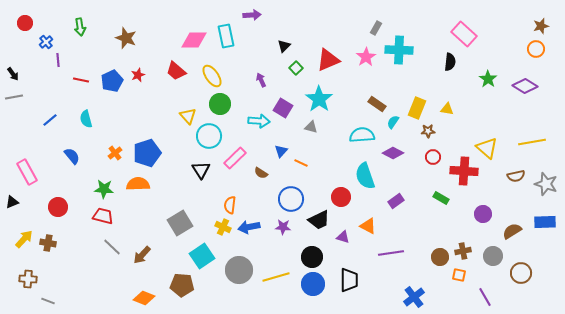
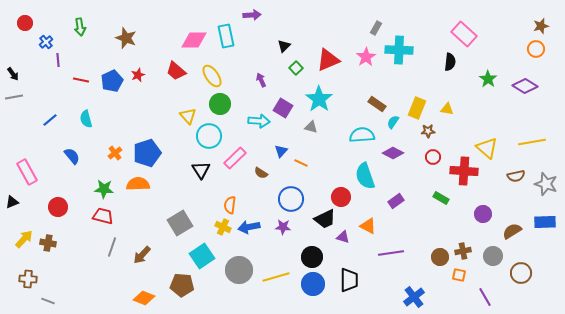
black trapezoid at (319, 220): moved 6 px right, 1 px up
gray line at (112, 247): rotated 66 degrees clockwise
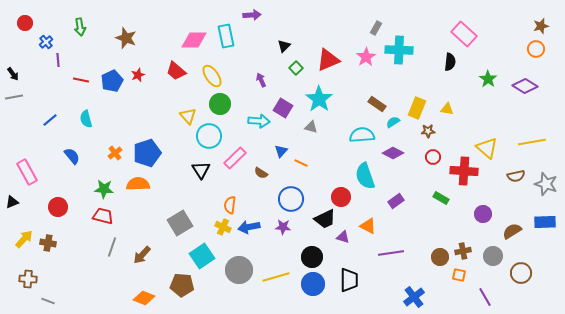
cyan semicircle at (393, 122): rotated 24 degrees clockwise
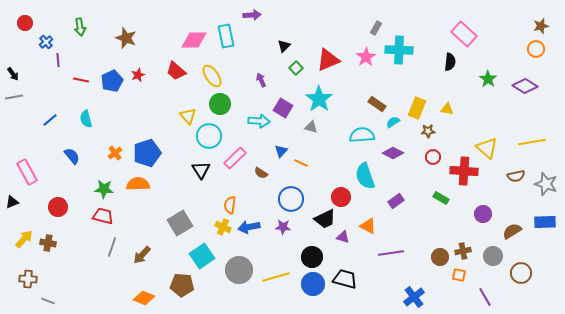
black trapezoid at (349, 280): moved 4 px left, 1 px up; rotated 75 degrees counterclockwise
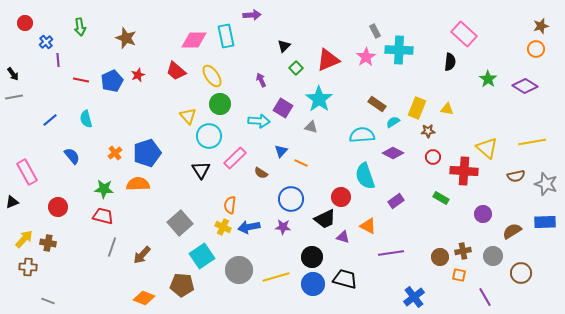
gray rectangle at (376, 28): moved 1 px left, 3 px down; rotated 56 degrees counterclockwise
gray square at (180, 223): rotated 10 degrees counterclockwise
brown cross at (28, 279): moved 12 px up
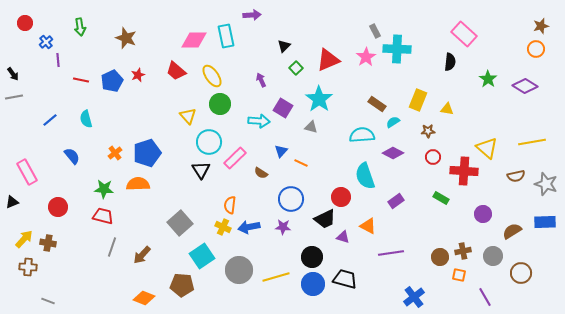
cyan cross at (399, 50): moved 2 px left, 1 px up
yellow rectangle at (417, 108): moved 1 px right, 8 px up
cyan circle at (209, 136): moved 6 px down
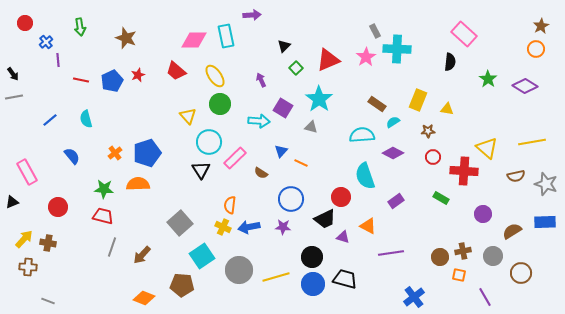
brown star at (541, 26): rotated 14 degrees counterclockwise
yellow ellipse at (212, 76): moved 3 px right
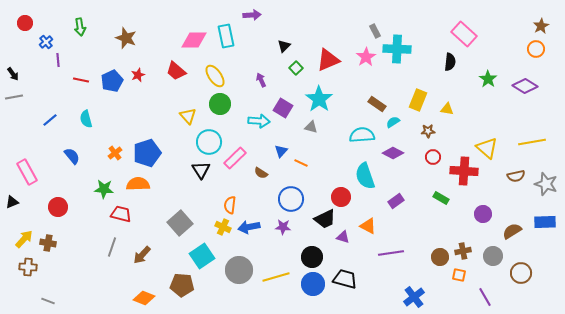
red trapezoid at (103, 216): moved 18 px right, 2 px up
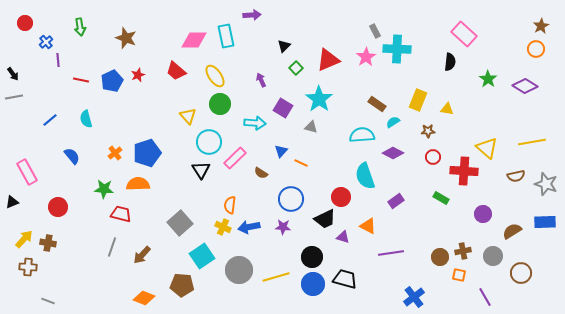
cyan arrow at (259, 121): moved 4 px left, 2 px down
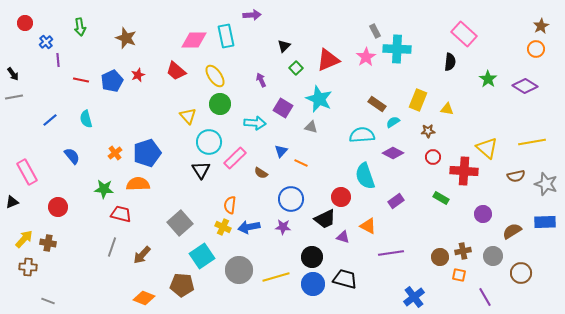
cyan star at (319, 99): rotated 12 degrees counterclockwise
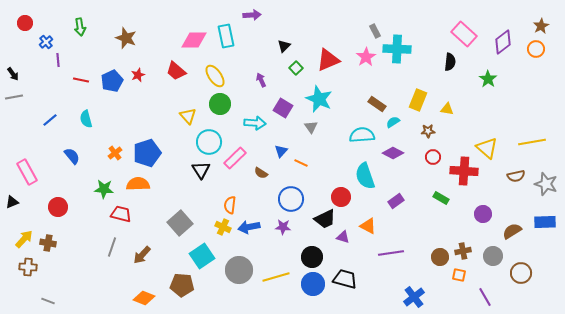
purple diamond at (525, 86): moved 22 px left, 44 px up; rotated 70 degrees counterclockwise
gray triangle at (311, 127): rotated 40 degrees clockwise
